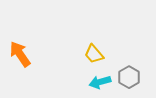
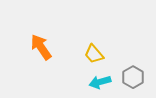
orange arrow: moved 21 px right, 7 px up
gray hexagon: moved 4 px right
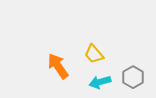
orange arrow: moved 17 px right, 19 px down
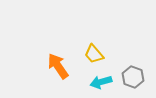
gray hexagon: rotated 10 degrees counterclockwise
cyan arrow: moved 1 px right
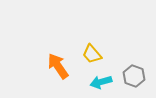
yellow trapezoid: moved 2 px left
gray hexagon: moved 1 px right, 1 px up
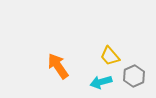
yellow trapezoid: moved 18 px right, 2 px down
gray hexagon: rotated 15 degrees clockwise
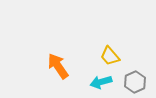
gray hexagon: moved 1 px right, 6 px down
